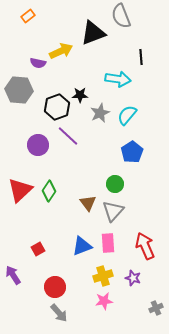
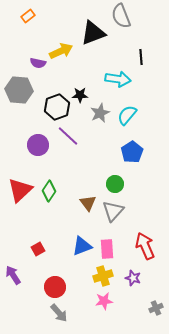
pink rectangle: moved 1 px left, 6 px down
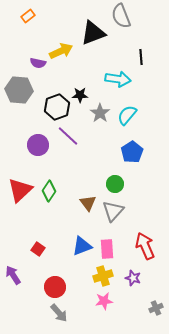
gray star: rotated 12 degrees counterclockwise
red square: rotated 24 degrees counterclockwise
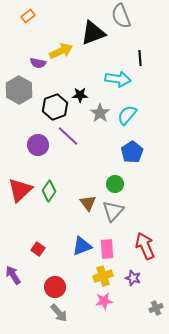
black line: moved 1 px left, 1 px down
gray hexagon: rotated 24 degrees clockwise
black hexagon: moved 2 px left
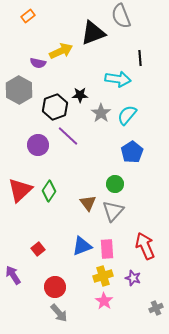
gray star: moved 1 px right
red square: rotated 16 degrees clockwise
pink star: rotated 30 degrees counterclockwise
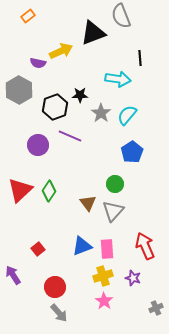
purple line: moved 2 px right; rotated 20 degrees counterclockwise
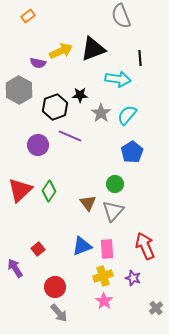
black triangle: moved 16 px down
purple arrow: moved 2 px right, 7 px up
gray cross: rotated 16 degrees counterclockwise
